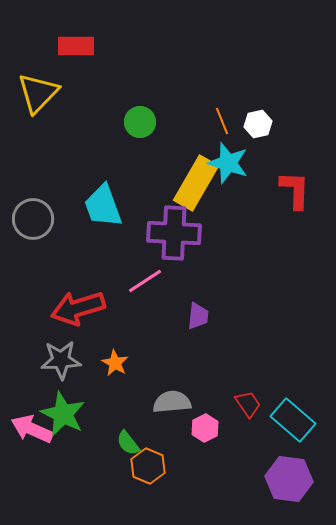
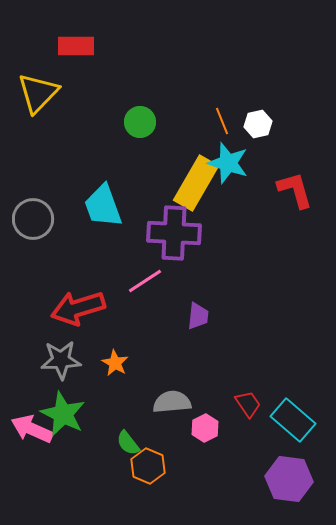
red L-shape: rotated 18 degrees counterclockwise
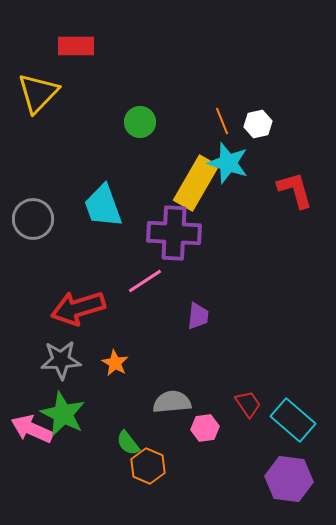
pink hexagon: rotated 20 degrees clockwise
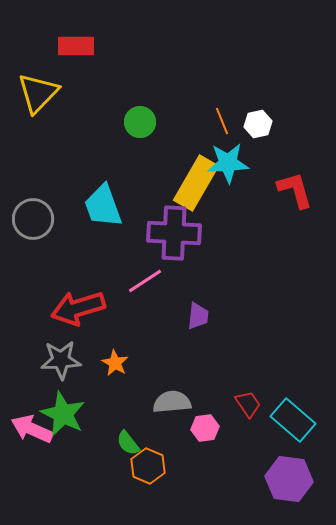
cyan star: rotated 21 degrees counterclockwise
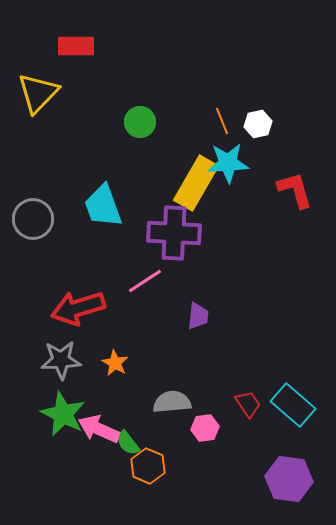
cyan rectangle: moved 15 px up
pink arrow: moved 67 px right
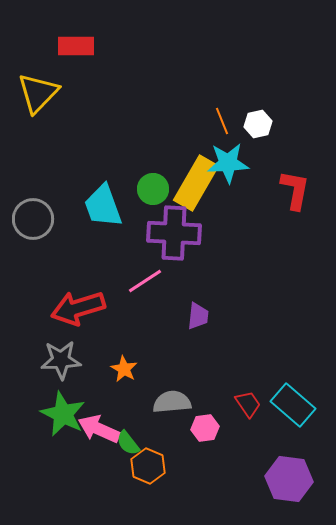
green circle: moved 13 px right, 67 px down
red L-shape: rotated 27 degrees clockwise
orange star: moved 9 px right, 6 px down
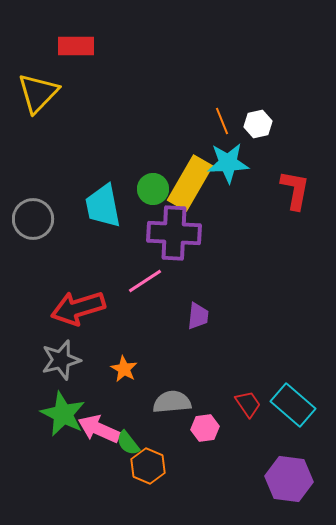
yellow rectangle: moved 6 px left
cyan trapezoid: rotated 9 degrees clockwise
gray star: rotated 12 degrees counterclockwise
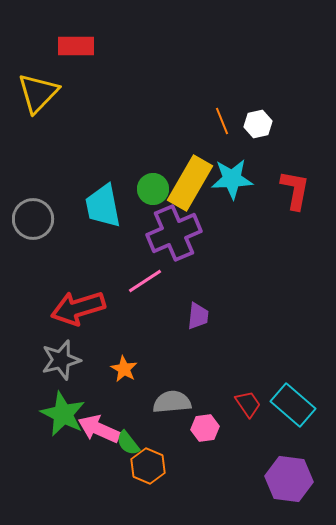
cyan star: moved 4 px right, 16 px down
purple cross: rotated 26 degrees counterclockwise
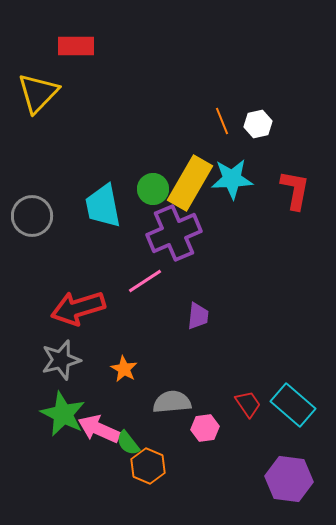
gray circle: moved 1 px left, 3 px up
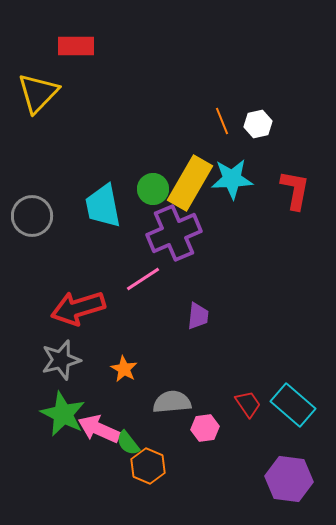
pink line: moved 2 px left, 2 px up
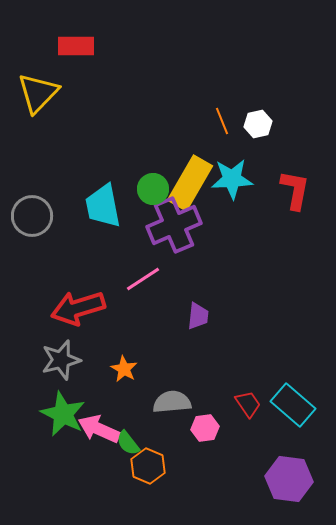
purple cross: moved 8 px up
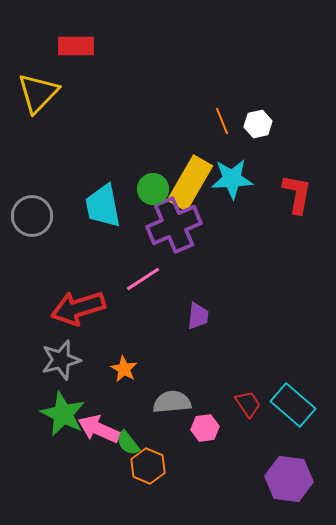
red L-shape: moved 2 px right, 4 px down
